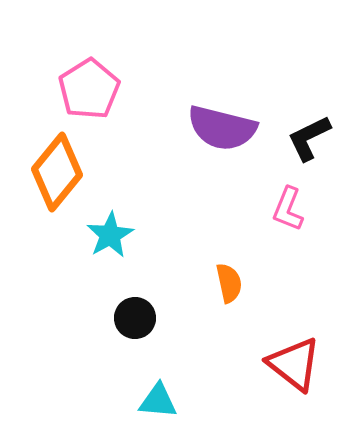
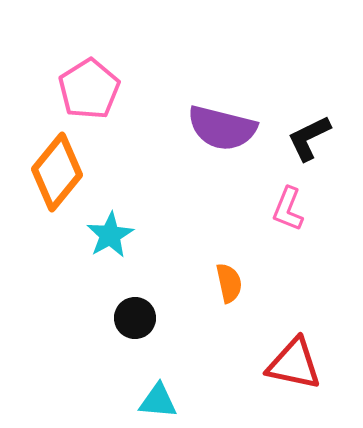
red triangle: rotated 26 degrees counterclockwise
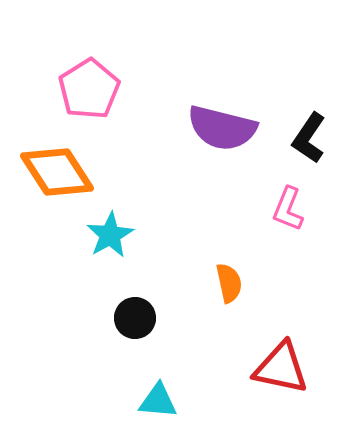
black L-shape: rotated 30 degrees counterclockwise
orange diamond: rotated 72 degrees counterclockwise
red triangle: moved 13 px left, 4 px down
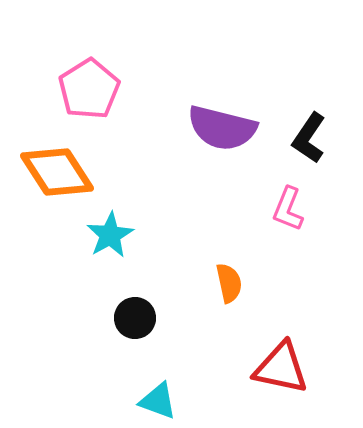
cyan triangle: rotated 15 degrees clockwise
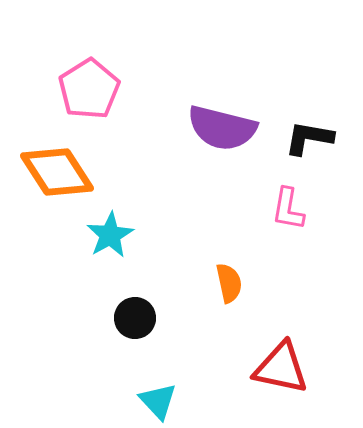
black L-shape: rotated 66 degrees clockwise
pink L-shape: rotated 12 degrees counterclockwise
cyan triangle: rotated 27 degrees clockwise
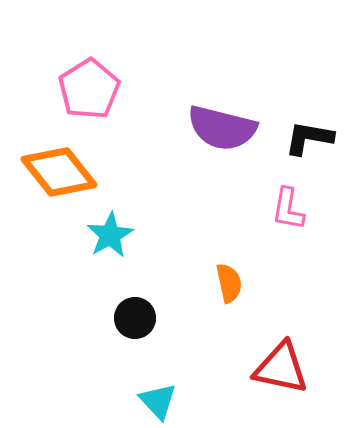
orange diamond: moved 2 px right; rotated 6 degrees counterclockwise
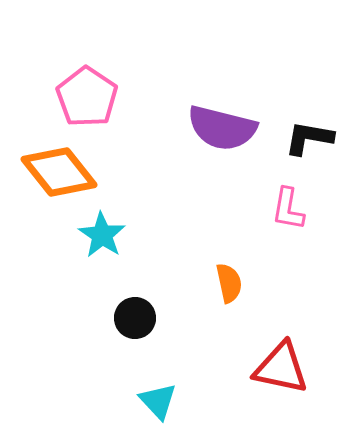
pink pentagon: moved 2 px left, 8 px down; rotated 6 degrees counterclockwise
cyan star: moved 8 px left; rotated 9 degrees counterclockwise
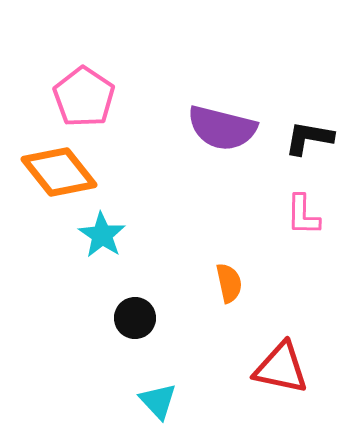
pink pentagon: moved 3 px left
pink L-shape: moved 15 px right, 6 px down; rotated 9 degrees counterclockwise
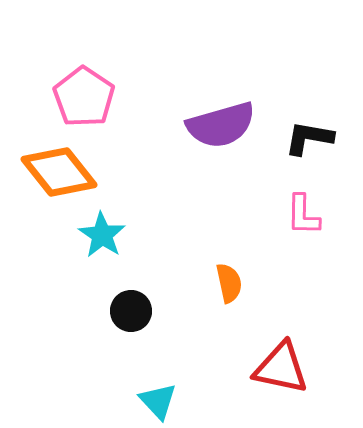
purple semicircle: moved 1 px left, 3 px up; rotated 30 degrees counterclockwise
black circle: moved 4 px left, 7 px up
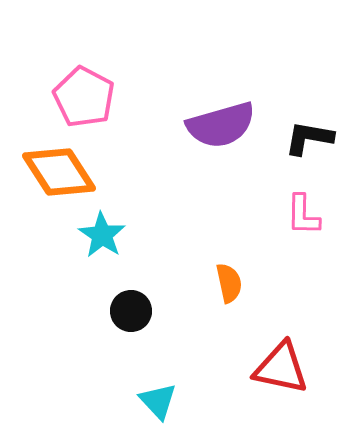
pink pentagon: rotated 6 degrees counterclockwise
orange diamond: rotated 6 degrees clockwise
